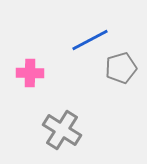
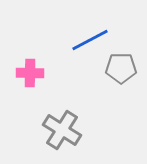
gray pentagon: rotated 16 degrees clockwise
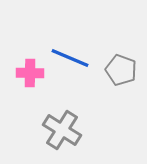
blue line: moved 20 px left, 18 px down; rotated 51 degrees clockwise
gray pentagon: moved 2 px down; rotated 20 degrees clockwise
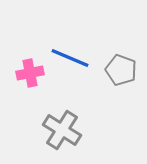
pink cross: rotated 12 degrees counterclockwise
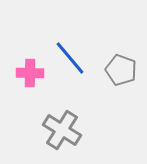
blue line: rotated 27 degrees clockwise
pink cross: rotated 12 degrees clockwise
